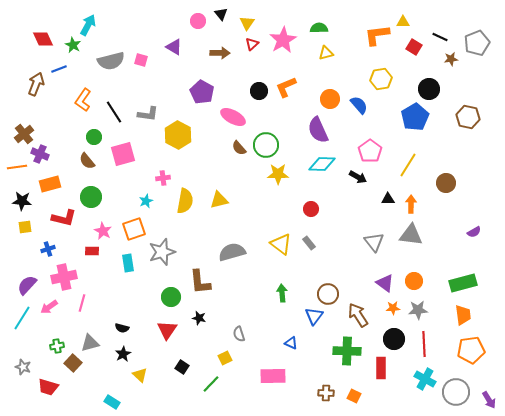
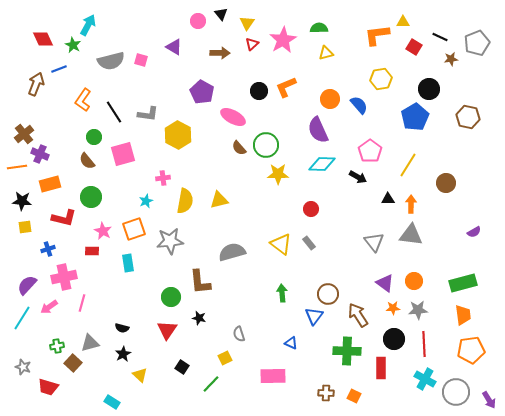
gray star at (162, 252): moved 8 px right, 11 px up; rotated 12 degrees clockwise
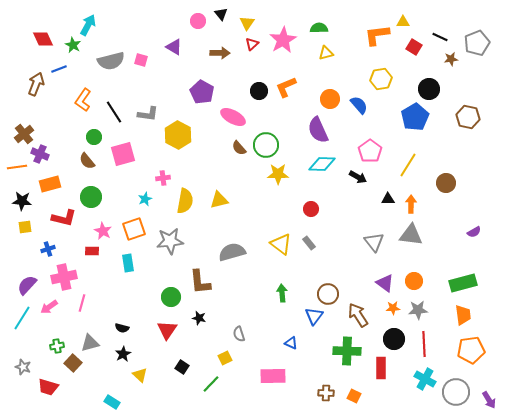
cyan star at (146, 201): moved 1 px left, 2 px up
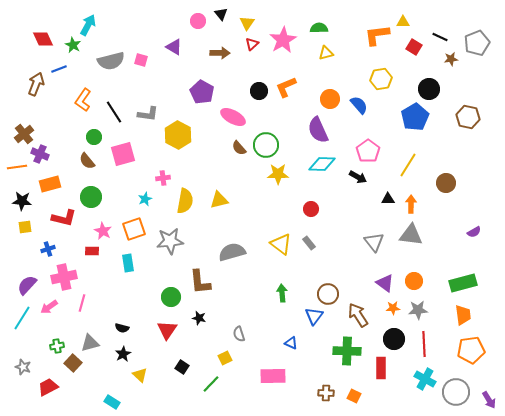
pink pentagon at (370, 151): moved 2 px left
red trapezoid at (48, 387): rotated 135 degrees clockwise
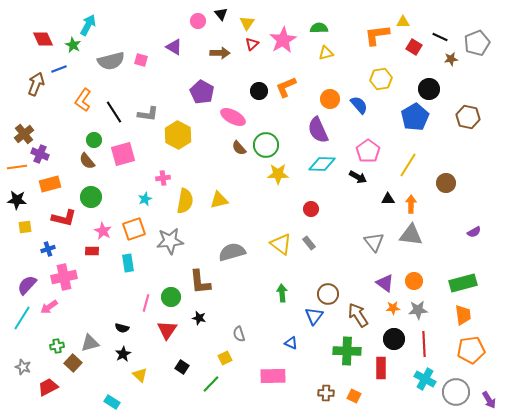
green circle at (94, 137): moved 3 px down
black star at (22, 201): moved 5 px left, 1 px up
pink line at (82, 303): moved 64 px right
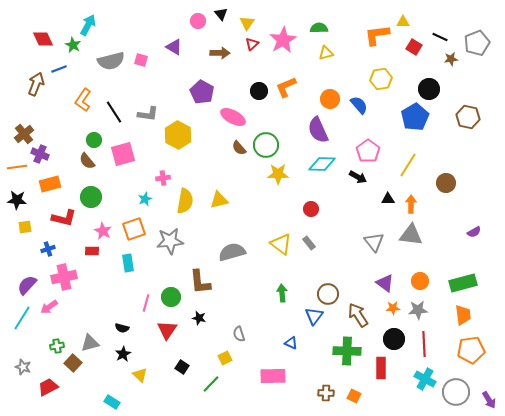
orange circle at (414, 281): moved 6 px right
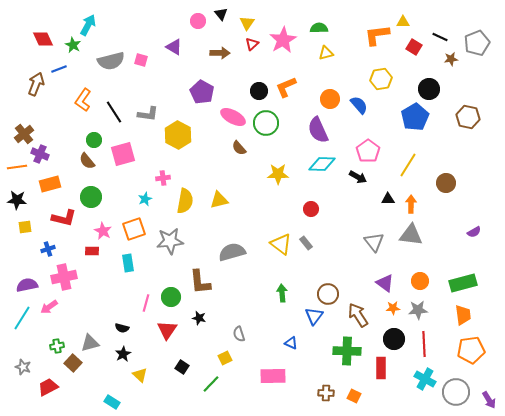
green circle at (266, 145): moved 22 px up
gray rectangle at (309, 243): moved 3 px left
purple semicircle at (27, 285): rotated 35 degrees clockwise
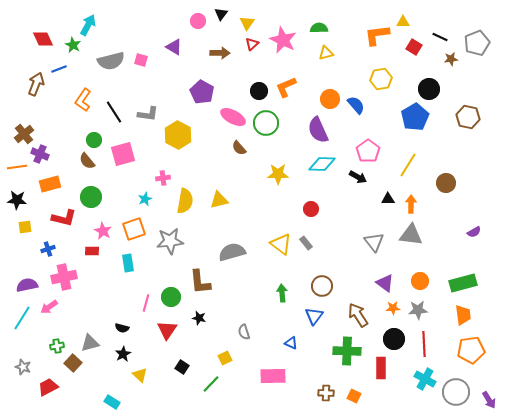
black triangle at (221, 14): rotated 16 degrees clockwise
pink star at (283, 40): rotated 16 degrees counterclockwise
blue semicircle at (359, 105): moved 3 px left
brown circle at (328, 294): moved 6 px left, 8 px up
gray semicircle at (239, 334): moved 5 px right, 2 px up
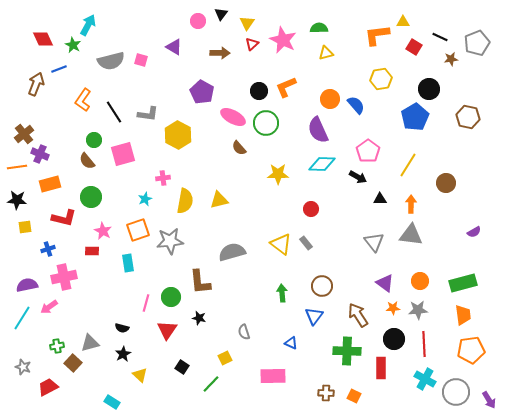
black triangle at (388, 199): moved 8 px left
orange square at (134, 229): moved 4 px right, 1 px down
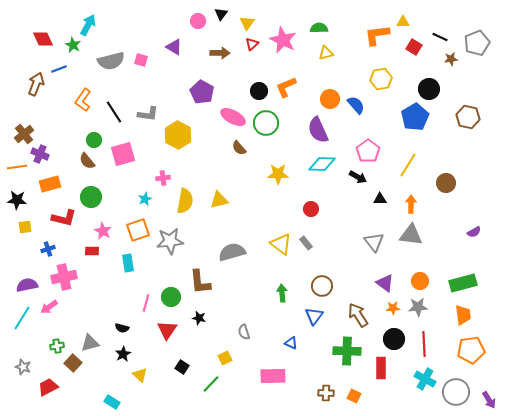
gray star at (418, 310): moved 3 px up
